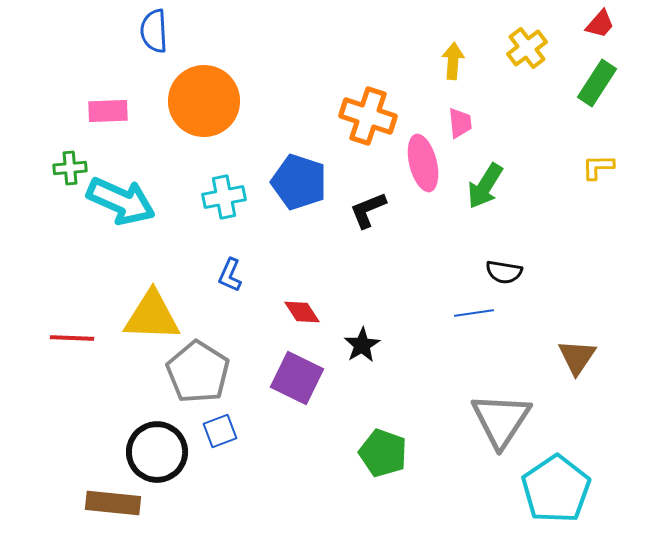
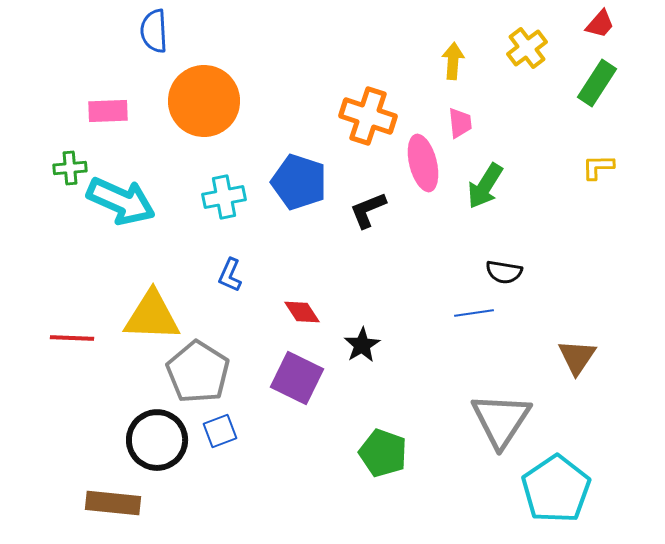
black circle: moved 12 px up
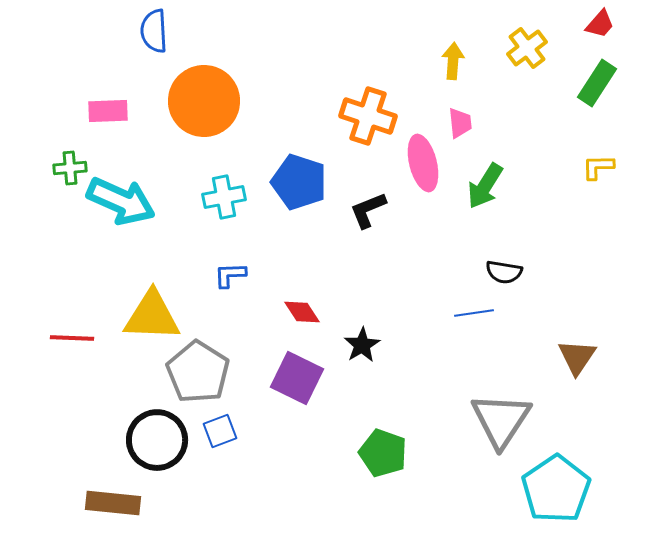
blue L-shape: rotated 64 degrees clockwise
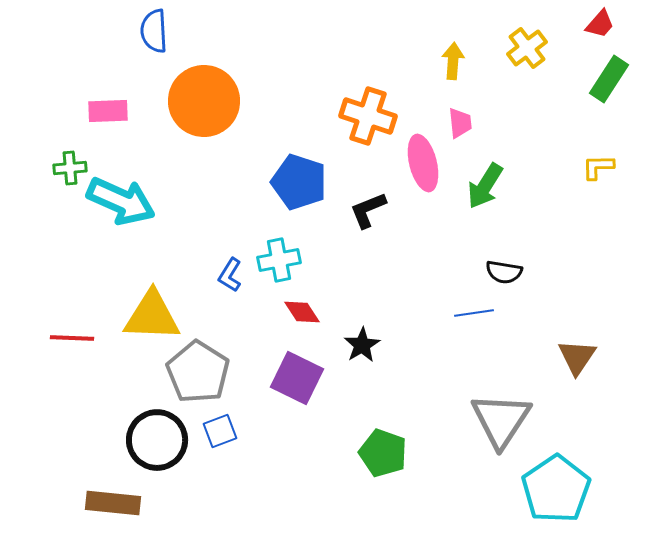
green rectangle: moved 12 px right, 4 px up
cyan cross: moved 55 px right, 63 px down
blue L-shape: rotated 56 degrees counterclockwise
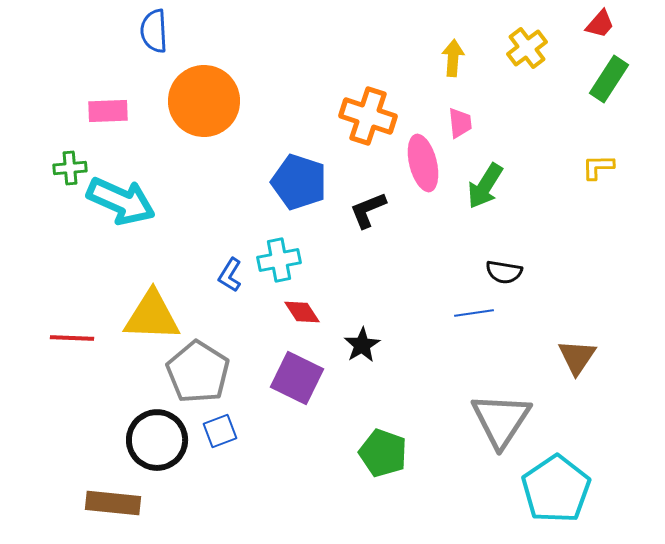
yellow arrow: moved 3 px up
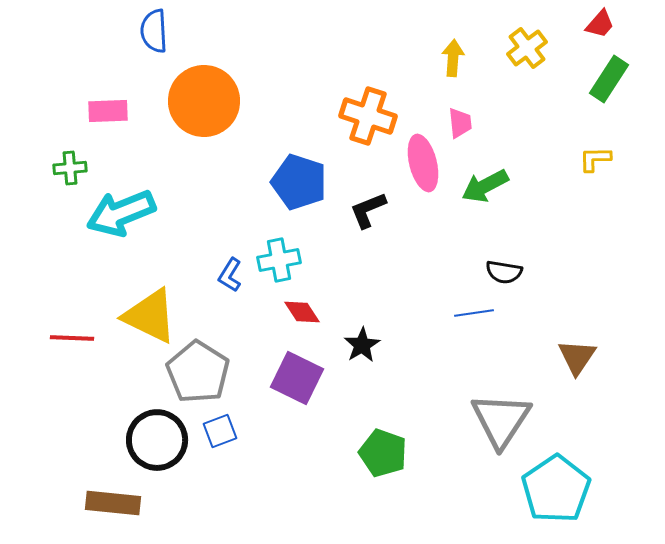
yellow L-shape: moved 3 px left, 8 px up
green arrow: rotated 30 degrees clockwise
cyan arrow: moved 12 px down; rotated 134 degrees clockwise
yellow triangle: moved 2 px left; rotated 24 degrees clockwise
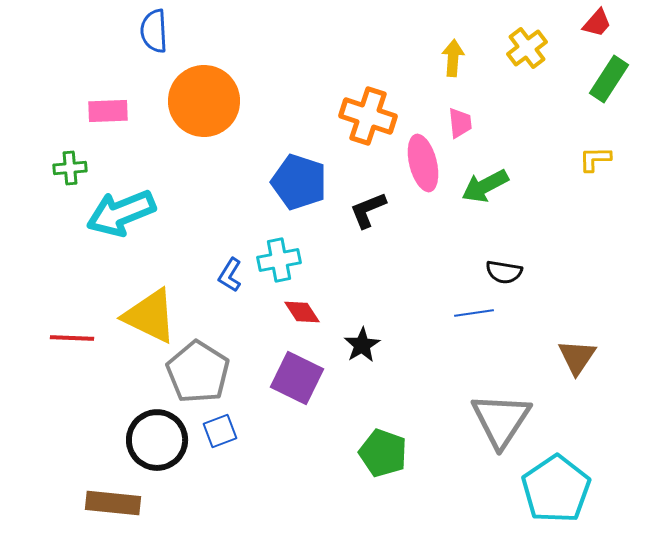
red trapezoid: moved 3 px left, 1 px up
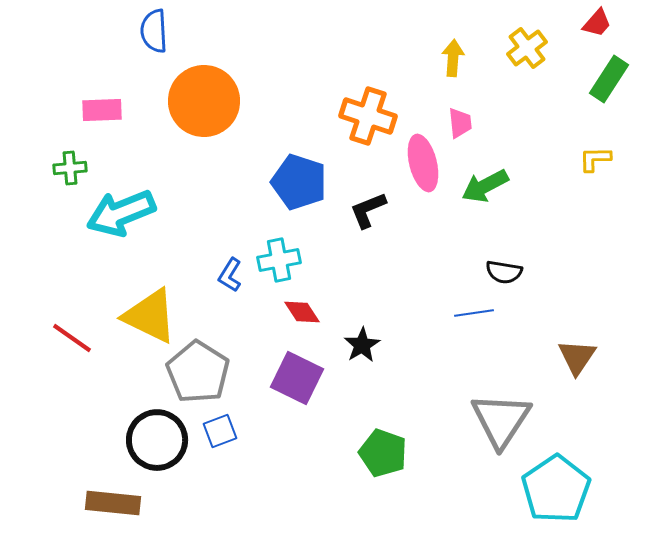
pink rectangle: moved 6 px left, 1 px up
red line: rotated 33 degrees clockwise
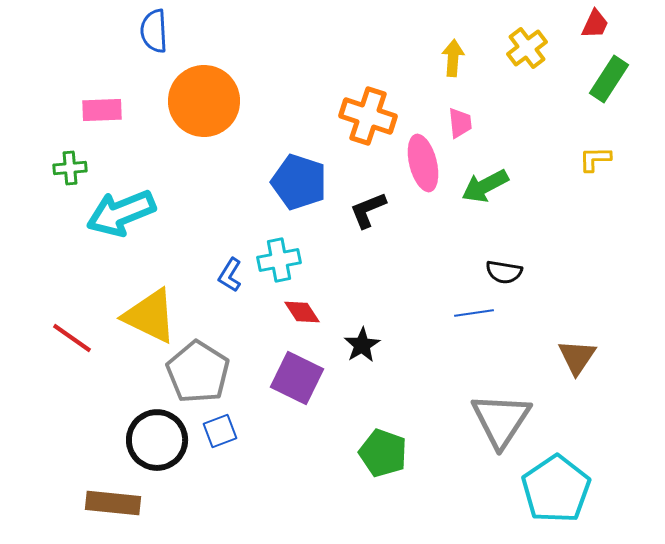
red trapezoid: moved 2 px left, 1 px down; rotated 16 degrees counterclockwise
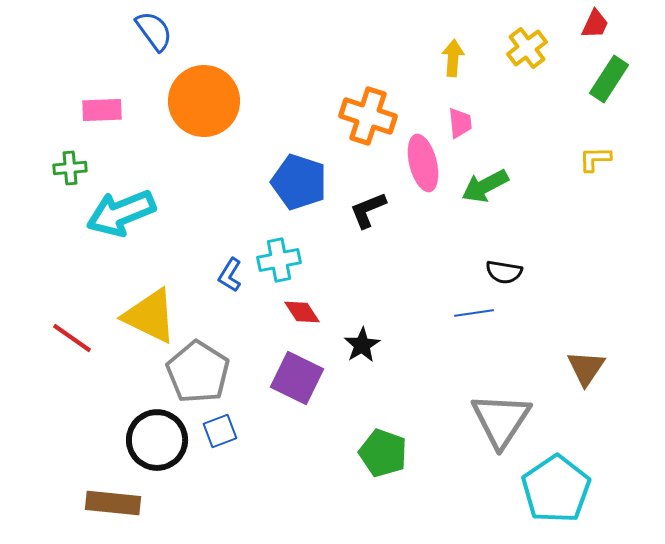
blue semicircle: rotated 147 degrees clockwise
brown triangle: moved 9 px right, 11 px down
